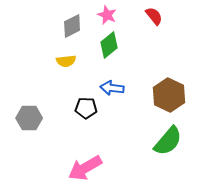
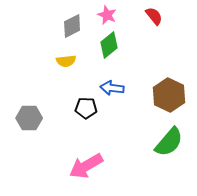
green semicircle: moved 1 px right, 1 px down
pink arrow: moved 1 px right, 2 px up
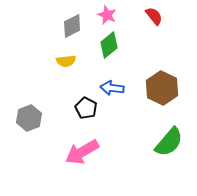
brown hexagon: moved 7 px left, 7 px up
black pentagon: rotated 25 degrees clockwise
gray hexagon: rotated 20 degrees counterclockwise
pink arrow: moved 4 px left, 14 px up
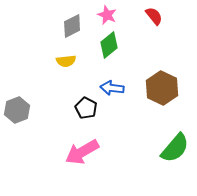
gray hexagon: moved 12 px left, 8 px up
green semicircle: moved 6 px right, 6 px down
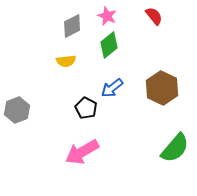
pink star: moved 1 px down
blue arrow: rotated 45 degrees counterclockwise
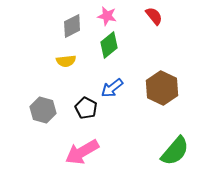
pink star: rotated 12 degrees counterclockwise
gray hexagon: moved 26 px right; rotated 25 degrees counterclockwise
green semicircle: moved 3 px down
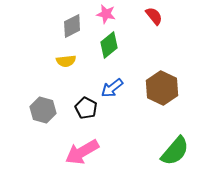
pink star: moved 1 px left, 2 px up
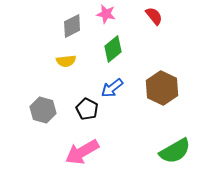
green diamond: moved 4 px right, 4 px down
black pentagon: moved 1 px right, 1 px down
green semicircle: rotated 20 degrees clockwise
